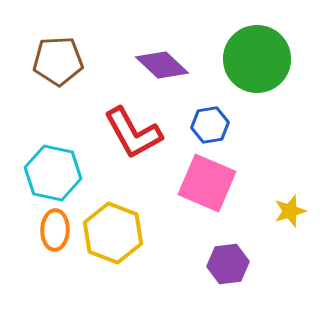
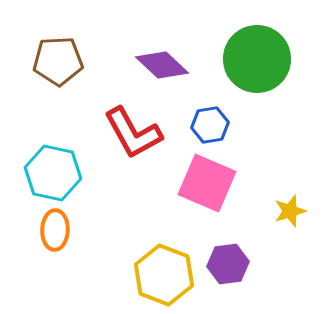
yellow hexagon: moved 51 px right, 42 px down
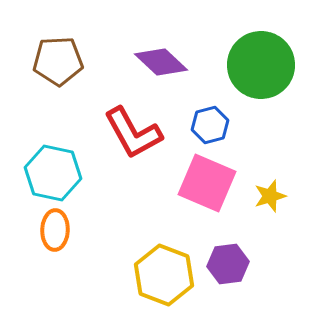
green circle: moved 4 px right, 6 px down
purple diamond: moved 1 px left, 3 px up
blue hexagon: rotated 6 degrees counterclockwise
yellow star: moved 20 px left, 15 px up
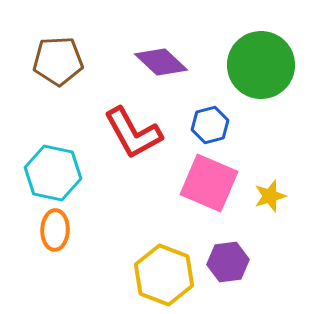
pink square: moved 2 px right
purple hexagon: moved 2 px up
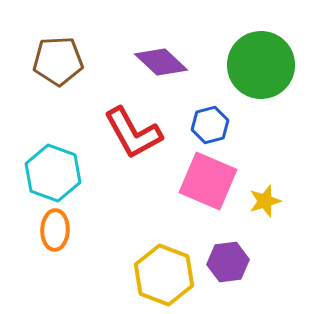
cyan hexagon: rotated 8 degrees clockwise
pink square: moved 1 px left, 2 px up
yellow star: moved 5 px left, 5 px down
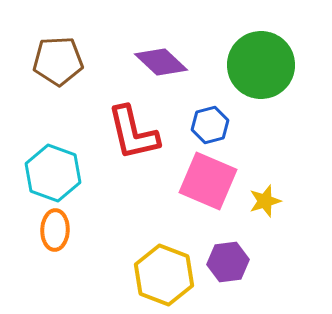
red L-shape: rotated 16 degrees clockwise
